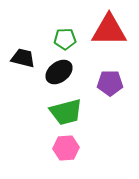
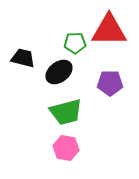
green pentagon: moved 10 px right, 4 px down
pink hexagon: rotated 15 degrees clockwise
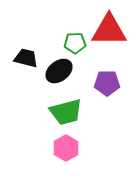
black trapezoid: moved 3 px right
black ellipse: moved 1 px up
purple pentagon: moved 3 px left
pink hexagon: rotated 20 degrees clockwise
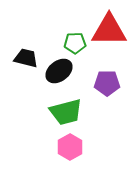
pink hexagon: moved 4 px right, 1 px up
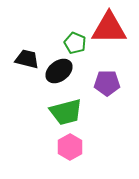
red triangle: moved 2 px up
green pentagon: rotated 25 degrees clockwise
black trapezoid: moved 1 px right, 1 px down
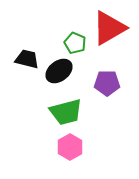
red triangle: rotated 30 degrees counterclockwise
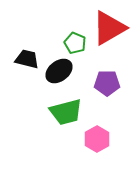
pink hexagon: moved 27 px right, 8 px up
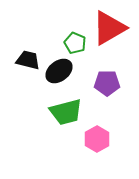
black trapezoid: moved 1 px right, 1 px down
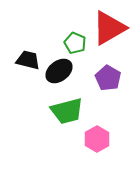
purple pentagon: moved 1 px right, 5 px up; rotated 30 degrees clockwise
green trapezoid: moved 1 px right, 1 px up
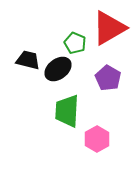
black ellipse: moved 1 px left, 2 px up
green trapezoid: rotated 108 degrees clockwise
